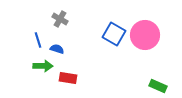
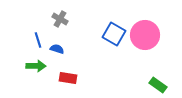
green arrow: moved 7 px left
green rectangle: moved 1 px up; rotated 12 degrees clockwise
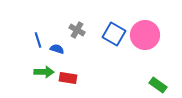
gray cross: moved 17 px right, 11 px down
green arrow: moved 8 px right, 6 px down
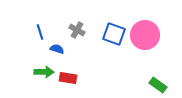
blue square: rotated 10 degrees counterclockwise
blue line: moved 2 px right, 8 px up
